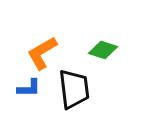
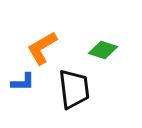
orange L-shape: moved 5 px up
blue L-shape: moved 6 px left, 6 px up
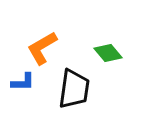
green diamond: moved 5 px right, 3 px down; rotated 32 degrees clockwise
black trapezoid: rotated 15 degrees clockwise
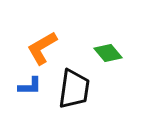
blue L-shape: moved 7 px right, 4 px down
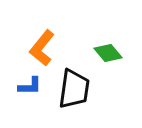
orange L-shape: rotated 21 degrees counterclockwise
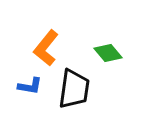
orange L-shape: moved 4 px right
blue L-shape: rotated 10 degrees clockwise
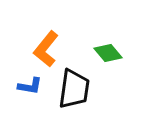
orange L-shape: moved 1 px down
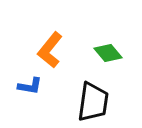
orange L-shape: moved 4 px right, 1 px down
black trapezoid: moved 19 px right, 13 px down
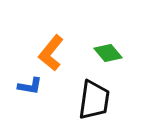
orange L-shape: moved 1 px right, 3 px down
black trapezoid: moved 1 px right, 2 px up
